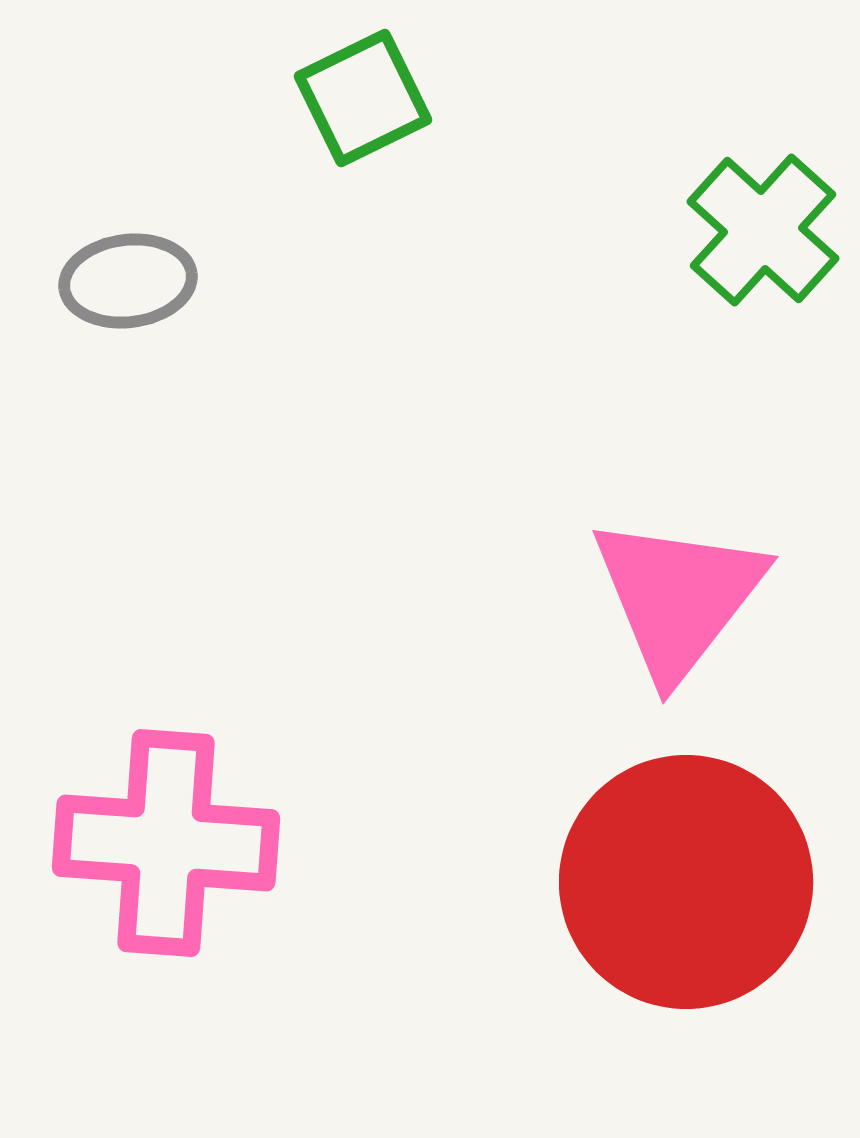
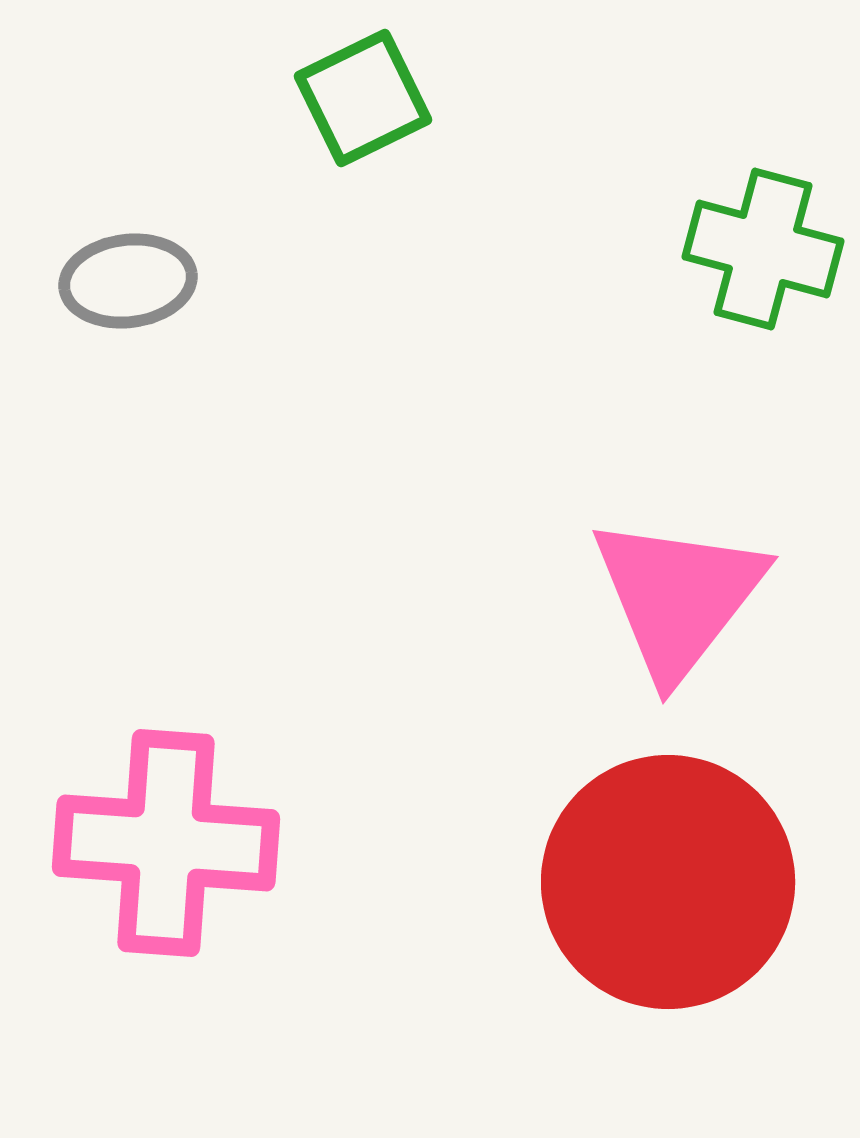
green cross: moved 19 px down; rotated 27 degrees counterclockwise
red circle: moved 18 px left
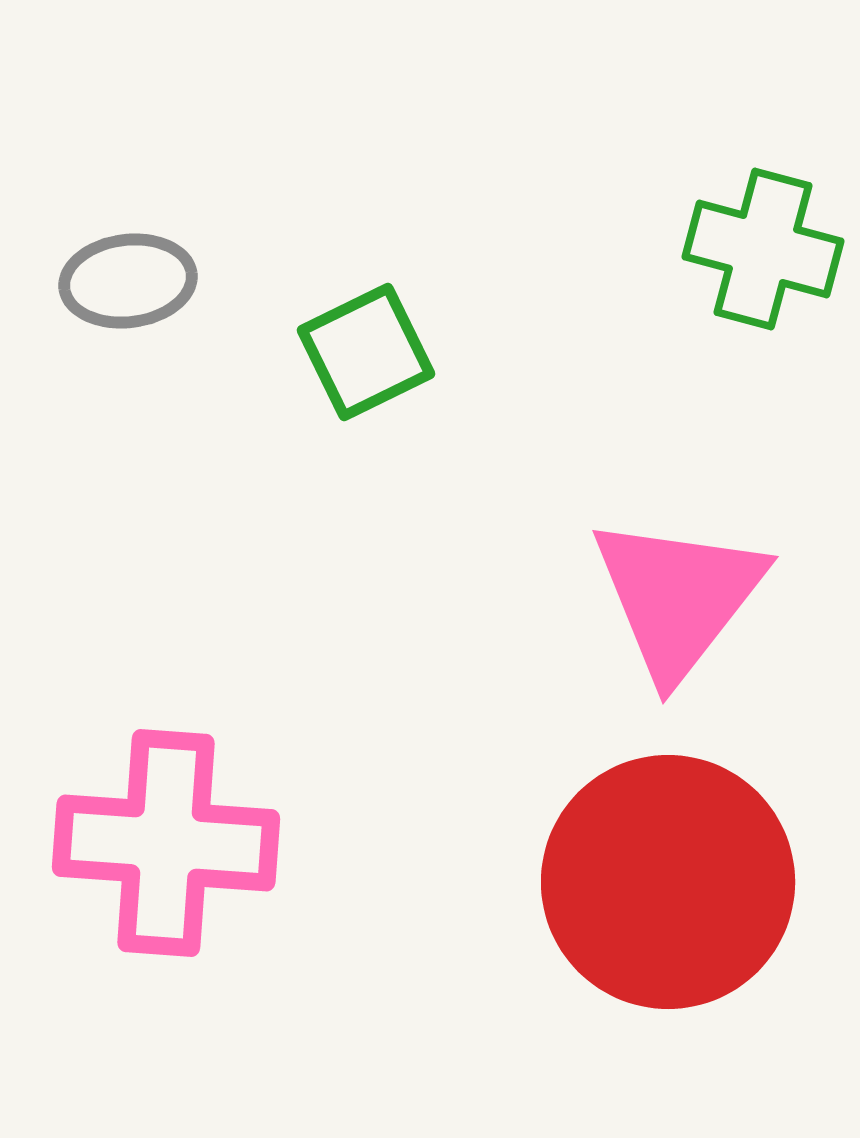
green square: moved 3 px right, 254 px down
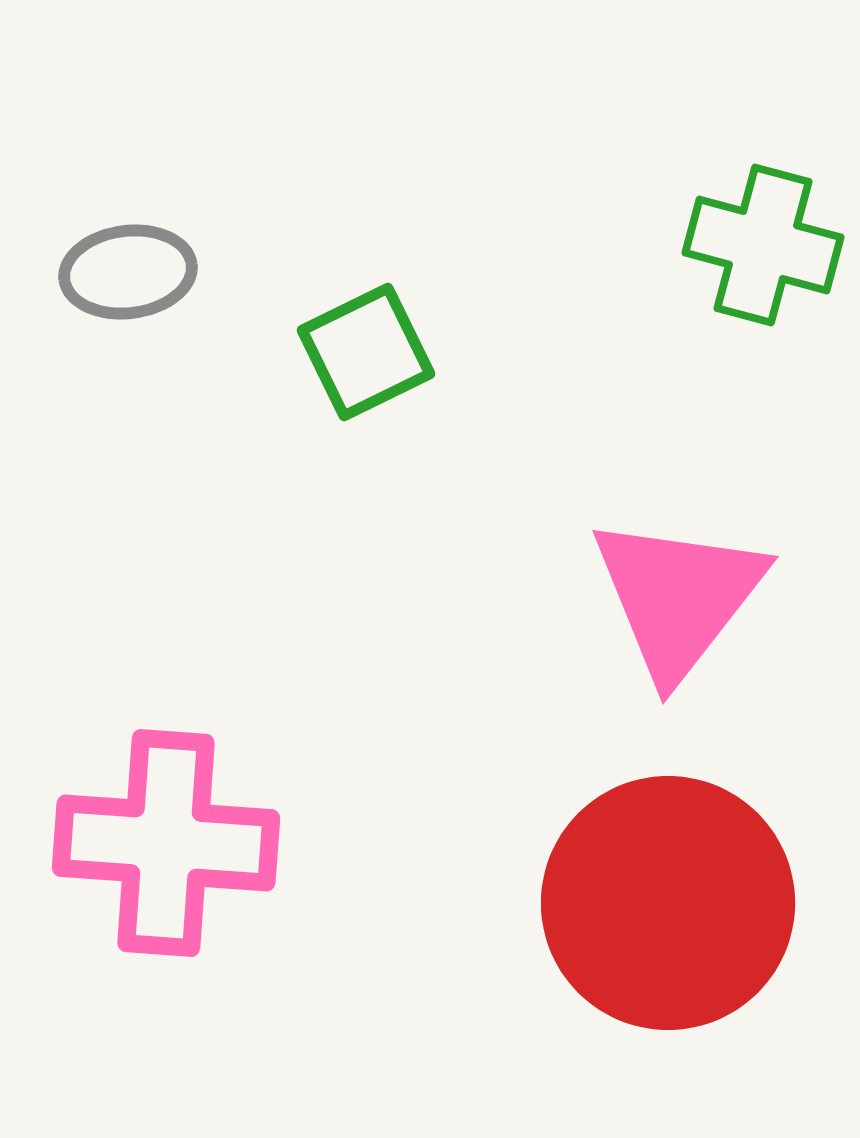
green cross: moved 4 px up
gray ellipse: moved 9 px up
red circle: moved 21 px down
